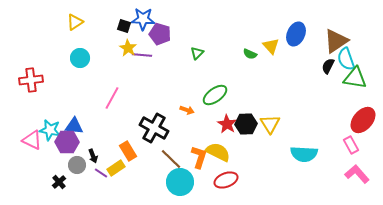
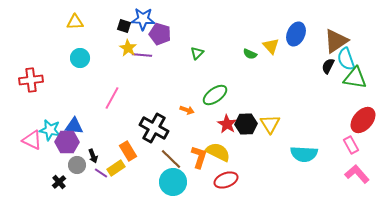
yellow triangle at (75, 22): rotated 30 degrees clockwise
cyan circle at (180, 182): moved 7 px left
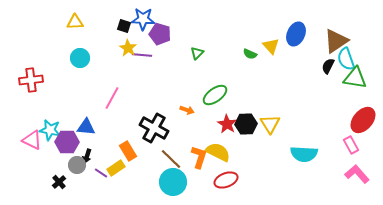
blue triangle at (74, 126): moved 12 px right, 1 px down
black arrow at (93, 156): moved 6 px left; rotated 40 degrees clockwise
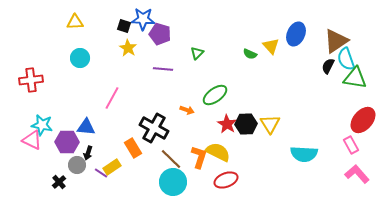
purple line at (142, 55): moved 21 px right, 14 px down
cyan star at (50, 130): moved 8 px left, 5 px up
orange rectangle at (128, 151): moved 5 px right, 3 px up
black arrow at (87, 156): moved 1 px right, 3 px up
yellow rectangle at (116, 168): moved 4 px left, 1 px up
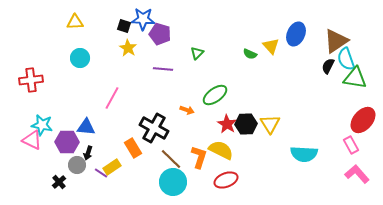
yellow semicircle at (218, 152): moved 3 px right, 2 px up
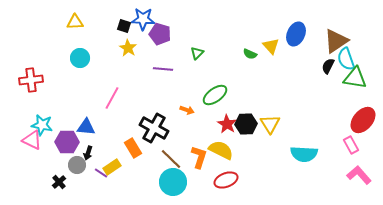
pink L-shape at (357, 174): moved 2 px right, 1 px down
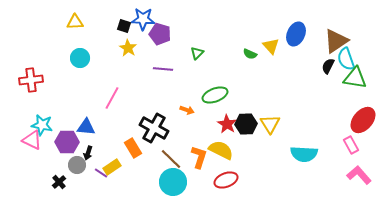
green ellipse at (215, 95): rotated 15 degrees clockwise
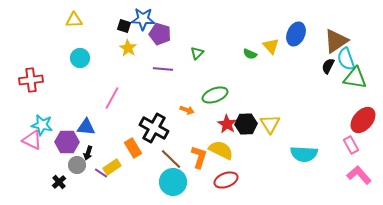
yellow triangle at (75, 22): moved 1 px left, 2 px up
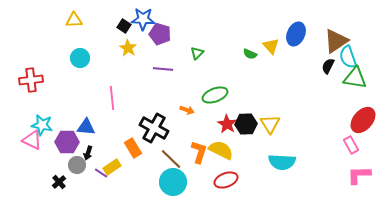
black square at (124, 26): rotated 16 degrees clockwise
cyan semicircle at (346, 59): moved 2 px right, 2 px up
pink line at (112, 98): rotated 35 degrees counterclockwise
cyan semicircle at (304, 154): moved 22 px left, 8 px down
orange L-shape at (199, 157): moved 5 px up
pink L-shape at (359, 175): rotated 50 degrees counterclockwise
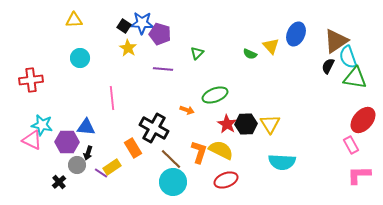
blue star at (143, 19): moved 1 px left, 4 px down
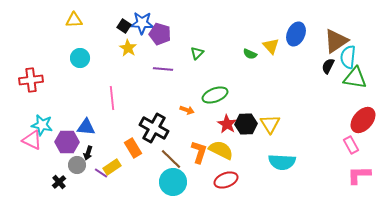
cyan semicircle at (348, 57): rotated 25 degrees clockwise
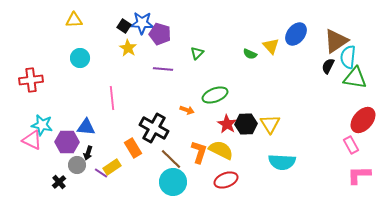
blue ellipse at (296, 34): rotated 15 degrees clockwise
